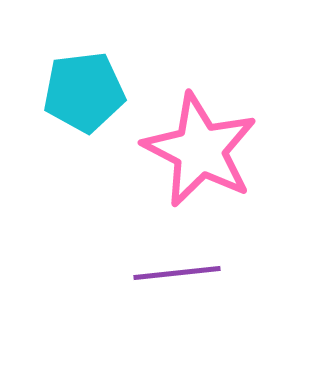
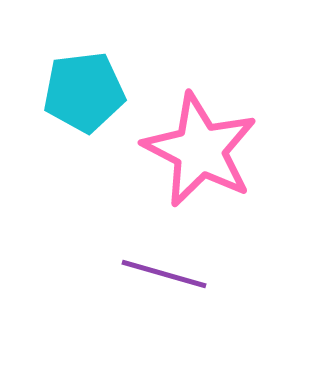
purple line: moved 13 px left, 1 px down; rotated 22 degrees clockwise
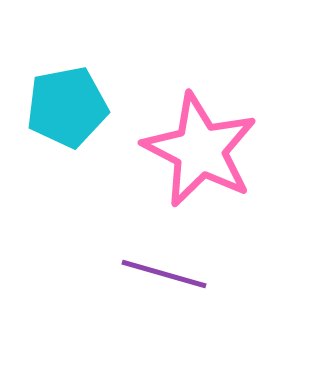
cyan pentagon: moved 17 px left, 15 px down; rotated 4 degrees counterclockwise
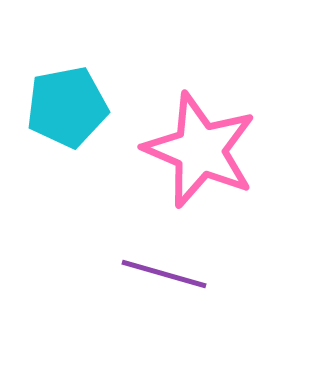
pink star: rotated 4 degrees counterclockwise
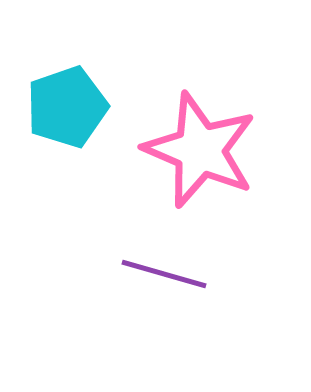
cyan pentagon: rotated 8 degrees counterclockwise
